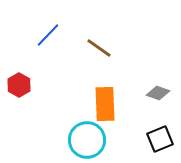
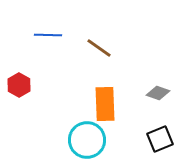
blue line: rotated 48 degrees clockwise
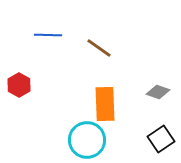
gray diamond: moved 1 px up
black square: moved 1 px right; rotated 12 degrees counterclockwise
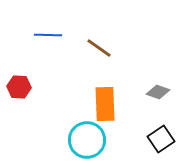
red hexagon: moved 2 px down; rotated 25 degrees counterclockwise
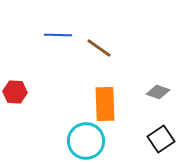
blue line: moved 10 px right
red hexagon: moved 4 px left, 5 px down
cyan circle: moved 1 px left, 1 px down
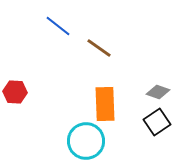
blue line: moved 9 px up; rotated 36 degrees clockwise
black square: moved 4 px left, 17 px up
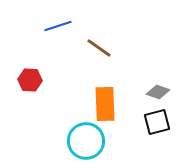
blue line: rotated 56 degrees counterclockwise
red hexagon: moved 15 px right, 12 px up
black square: rotated 20 degrees clockwise
